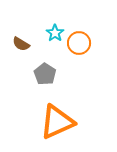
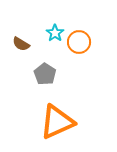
orange circle: moved 1 px up
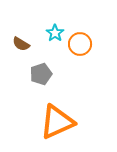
orange circle: moved 1 px right, 2 px down
gray pentagon: moved 4 px left; rotated 20 degrees clockwise
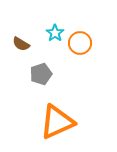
orange circle: moved 1 px up
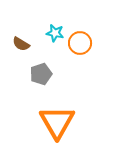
cyan star: rotated 24 degrees counterclockwise
orange triangle: rotated 36 degrees counterclockwise
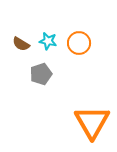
cyan star: moved 7 px left, 8 px down
orange circle: moved 1 px left
orange triangle: moved 35 px right
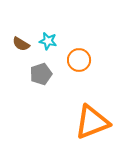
orange circle: moved 17 px down
orange triangle: rotated 39 degrees clockwise
